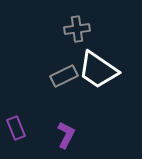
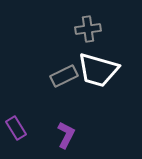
gray cross: moved 11 px right
white trapezoid: rotated 18 degrees counterclockwise
purple rectangle: rotated 10 degrees counterclockwise
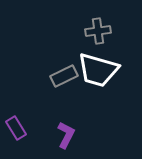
gray cross: moved 10 px right, 2 px down
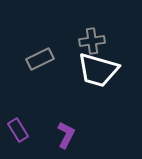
gray cross: moved 6 px left, 10 px down
gray rectangle: moved 24 px left, 17 px up
purple rectangle: moved 2 px right, 2 px down
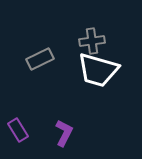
purple L-shape: moved 2 px left, 2 px up
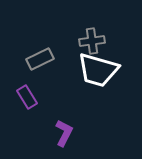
purple rectangle: moved 9 px right, 33 px up
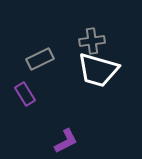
purple rectangle: moved 2 px left, 3 px up
purple L-shape: moved 2 px right, 8 px down; rotated 36 degrees clockwise
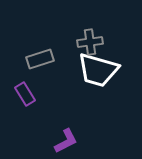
gray cross: moved 2 px left, 1 px down
gray rectangle: rotated 8 degrees clockwise
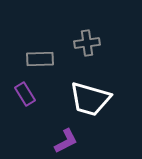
gray cross: moved 3 px left, 1 px down
gray rectangle: rotated 16 degrees clockwise
white trapezoid: moved 8 px left, 29 px down
